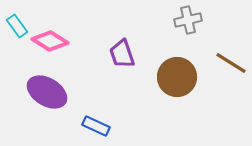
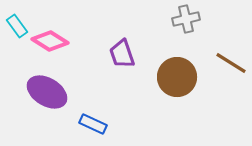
gray cross: moved 2 px left, 1 px up
blue rectangle: moved 3 px left, 2 px up
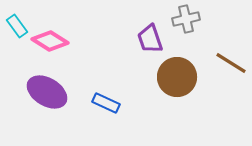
purple trapezoid: moved 28 px right, 15 px up
blue rectangle: moved 13 px right, 21 px up
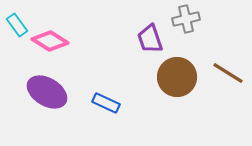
cyan rectangle: moved 1 px up
brown line: moved 3 px left, 10 px down
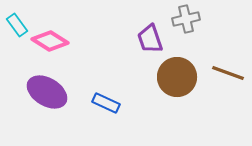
brown line: rotated 12 degrees counterclockwise
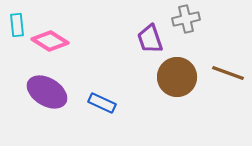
cyan rectangle: rotated 30 degrees clockwise
blue rectangle: moved 4 px left
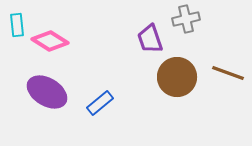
blue rectangle: moved 2 px left; rotated 64 degrees counterclockwise
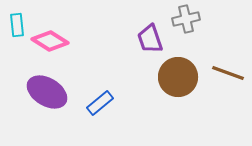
brown circle: moved 1 px right
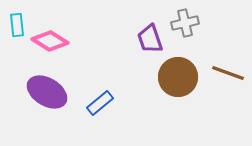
gray cross: moved 1 px left, 4 px down
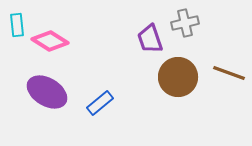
brown line: moved 1 px right
